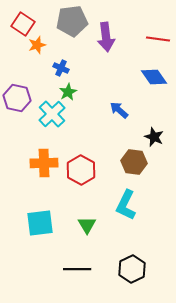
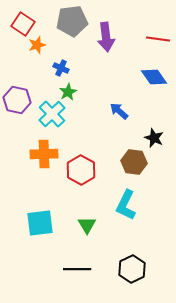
purple hexagon: moved 2 px down
blue arrow: moved 1 px down
black star: moved 1 px down
orange cross: moved 9 px up
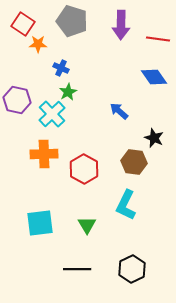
gray pentagon: rotated 24 degrees clockwise
purple arrow: moved 15 px right, 12 px up; rotated 8 degrees clockwise
orange star: moved 1 px right, 1 px up; rotated 18 degrees clockwise
red hexagon: moved 3 px right, 1 px up
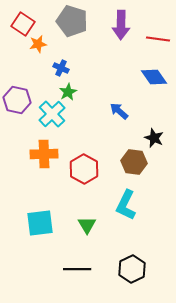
orange star: rotated 12 degrees counterclockwise
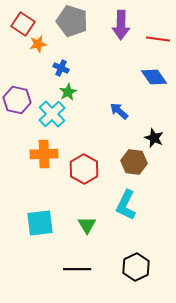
black hexagon: moved 4 px right, 2 px up
